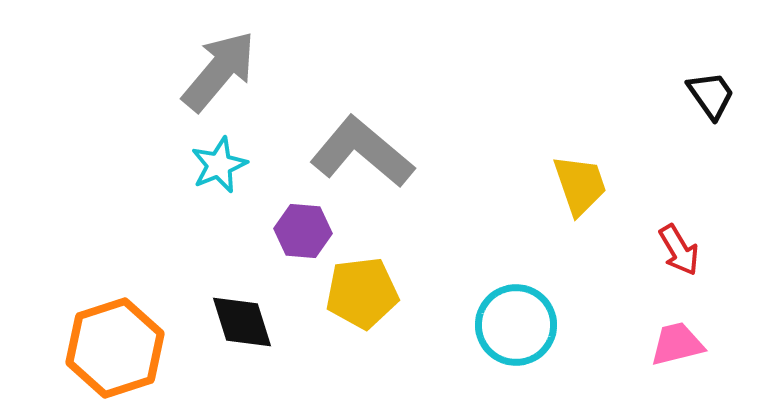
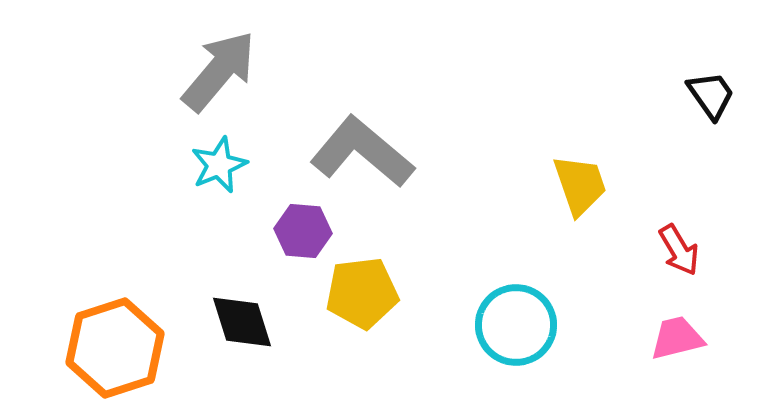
pink trapezoid: moved 6 px up
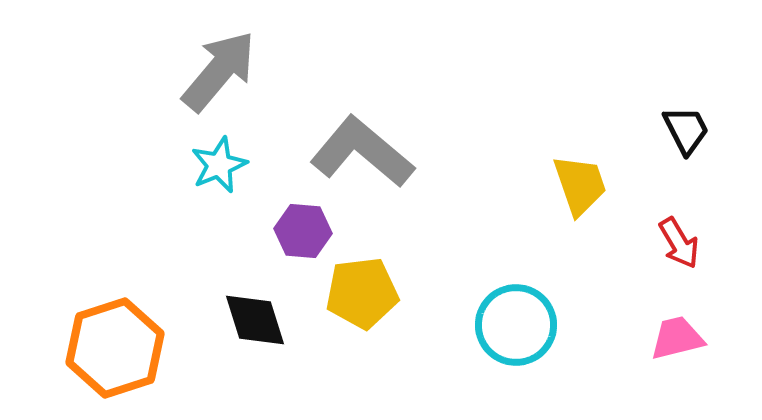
black trapezoid: moved 25 px left, 35 px down; rotated 8 degrees clockwise
red arrow: moved 7 px up
black diamond: moved 13 px right, 2 px up
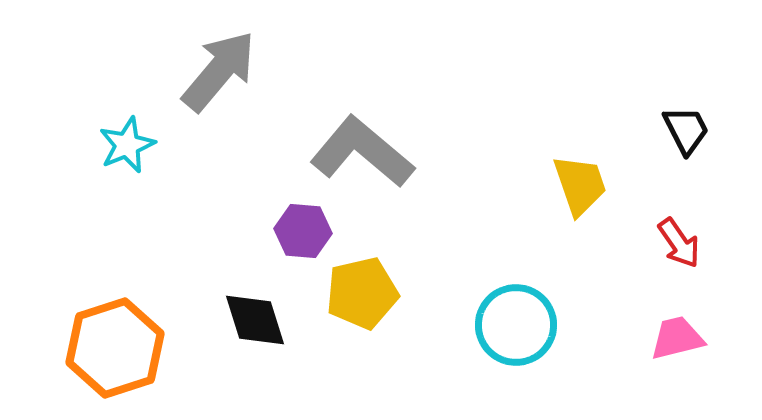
cyan star: moved 92 px left, 20 px up
red arrow: rotated 4 degrees counterclockwise
yellow pentagon: rotated 6 degrees counterclockwise
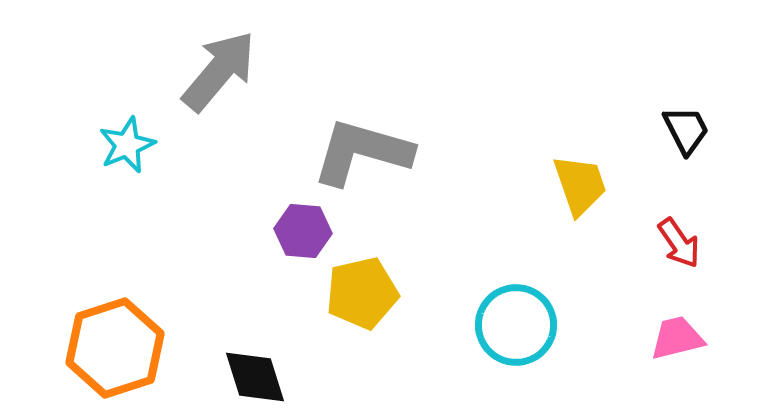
gray L-shape: rotated 24 degrees counterclockwise
black diamond: moved 57 px down
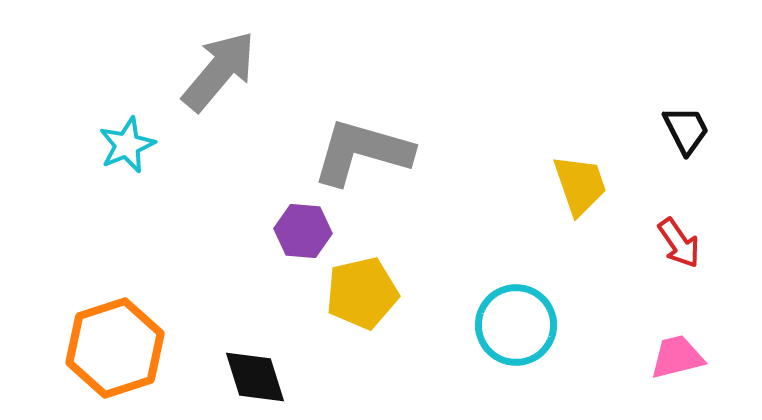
pink trapezoid: moved 19 px down
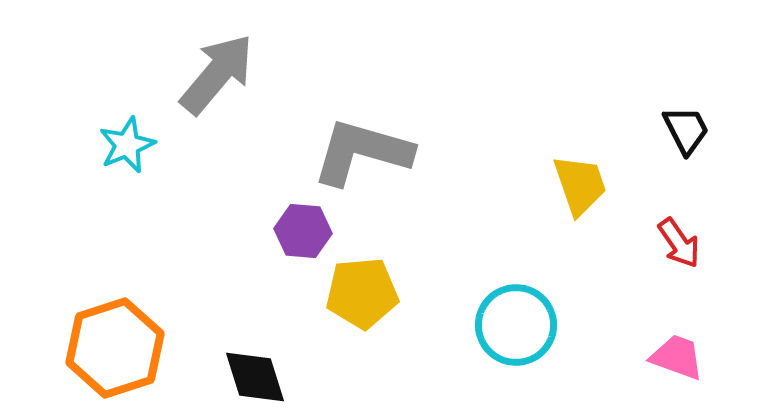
gray arrow: moved 2 px left, 3 px down
yellow pentagon: rotated 8 degrees clockwise
pink trapezoid: rotated 34 degrees clockwise
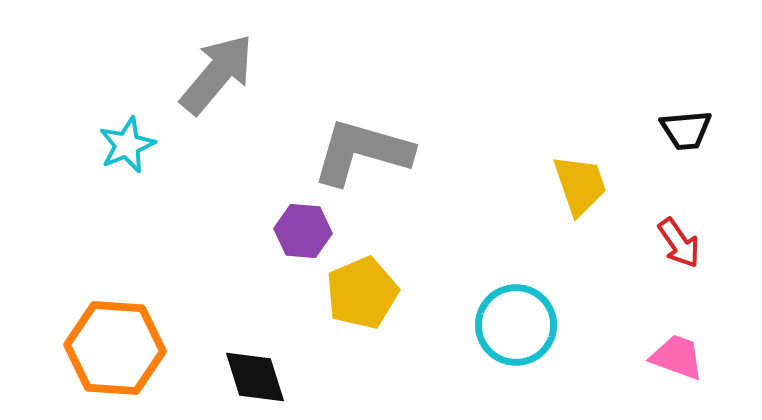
black trapezoid: rotated 112 degrees clockwise
yellow pentagon: rotated 18 degrees counterclockwise
orange hexagon: rotated 22 degrees clockwise
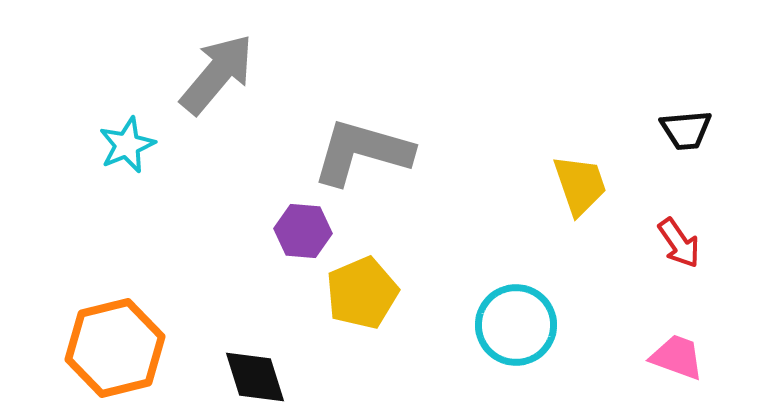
orange hexagon: rotated 18 degrees counterclockwise
